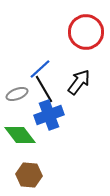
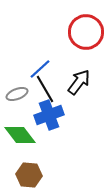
black line: moved 1 px right
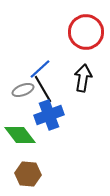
black arrow: moved 4 px right, 4 px up; rotated 28 degrees counterclockwise
black line: moved 2 px left
gray ellipse: moved 6 px right, 4 px up
brown hexagon: moved 1 px left, 1 px up
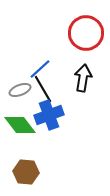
red circle: moved 1 px down
gray ellipse: moved 3 px left
green diamond: moved 10 px up
brown hexagon: moved 2 px left, 2 px up
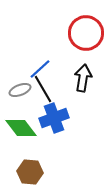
blue cross: moved 5 px right, 3 px down
green diamond: moved 1 px right, 3 px down
brown hexagon: moved 4 px right
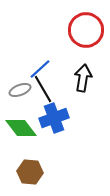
red circle: moved 3 px up
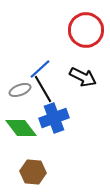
black arrow: moved 1 px up; rotated 108 degrees clockwise
brown hexagon: moved 3 px right
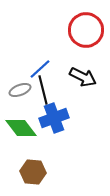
black line: moved 1 px down; rotated 16 degrees clockwise
